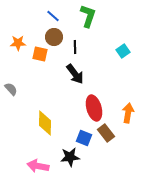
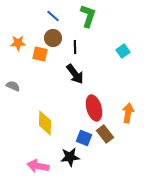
brown circle: moved 1 px left, 1 px down
gray semicircle: moved 2 px right, 3 px up; rotated 24 degrees counterclockwise
brown rectangle: moved 1 px left, 1 px down
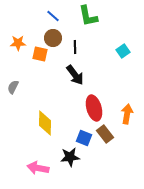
green L-shape: rotated 150 degrees clockwise
black arrow: moved 1 px down
gray semicircle: moved 1 px down; rotated 88 degrees counterclockwise
orange arrow: moved 1 px left, 1 px down
pink arrow: moved 2 px down
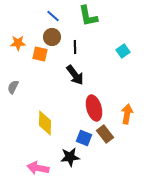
brown circle: moved 1 px left, 1 px up
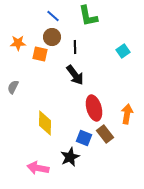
black star: rotated 18 degrees counterclockwise
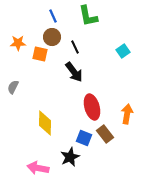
blue line: rotated 24 degrees clockwise
black line: rotated 24 degrees counterclockwise
black arrow: moved 1 px left, 3 px up
red ellipse: moved 2 px left, 1 px up
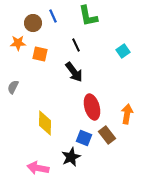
brown circle: moved 19 px left, 14 px up
black line: moved 1 px right, 2 px up
brown rectangle: moved 2 px right, 1 px down
black star: moved 1 px right
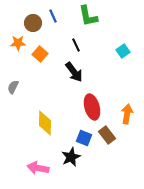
orange square: rotated 28 degrees clockwise
